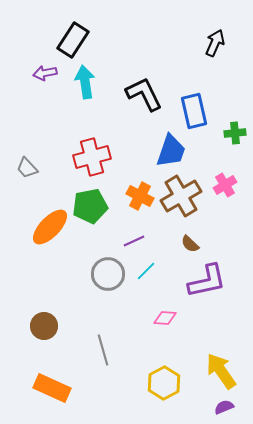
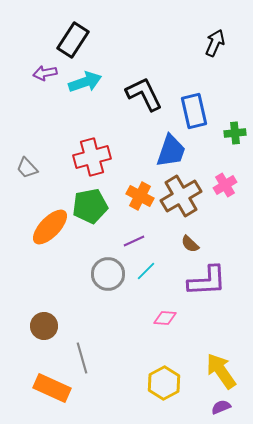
cyan arrow: rotated 80 degrees clockwise
purple L-shape: rotated 9 degrees clockwise
gray line: moved 21 px left, 8 px down
purple semicircle: moved 3 px left
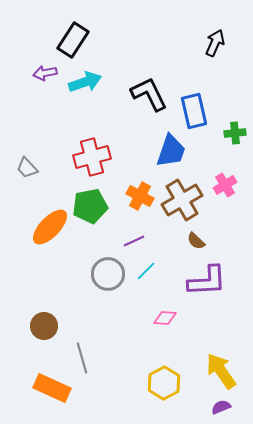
black L-shape: moved 5 px right
brown cross: moved 1 px right, 4 px down
brown semicircle: moved 6 px right, 3 px up
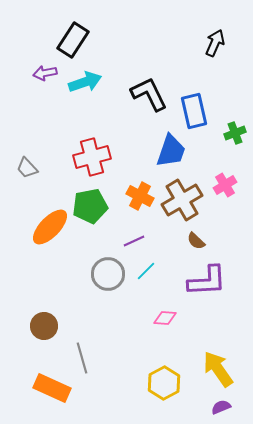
green cross: rotated 15 degrees counterclockwise
yellow arrow: moved 3 px left, 2 px up
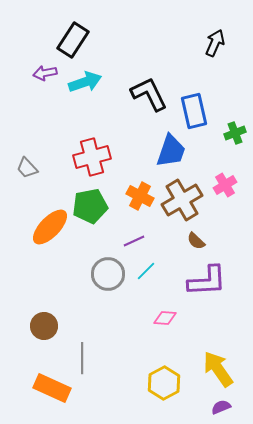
gray line: rotated 16 degrees clockwise
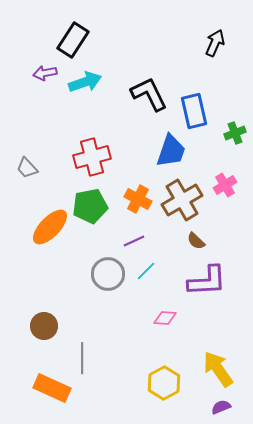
orange cross: moved 2 px left, 3 px down
